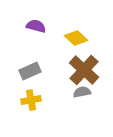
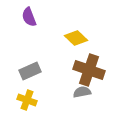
purple semicircle: moved 7 px left, 9 px up; rotated 126 degrees counterclockwise
brown cross: moved 5 px right; rotated 24 degrees counterclockwise
yellow cross: moved 4 px left; rotated 30 degrees clockwise
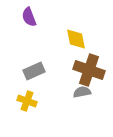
yellow diamond: moved 1 px down; rotated 35 degrees clockwise
gray rectangle: moved 4 px right
yellow cross: moved 1 px down
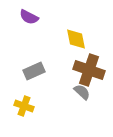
purple semicircle: rotated 42 degrees counterclockwise
gray semicircle: rotated 54 degrees clockwise
yellow cross: moved 3 px left, 5 px down
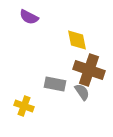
yellow diamond: moved 1 px right, 1 px down
gray rectangle: moved 21 px right, 13 px down; rotated 35 degrees clockwise
gray semicircle: rotated 12 degrees clockwise
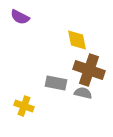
purple semicircle: moved 9 px left
gray rectangle: moved 1 px right, 1 px up
gray semicircle: moved 1 px right, 1 px down; rotated 42 degrees counterclockwise
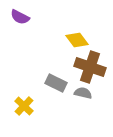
yellow diamond: rotated 25 degrees counterclockwise
brown cross: moved 1 px right, 3 px up
gray rectangle: rotated 15 degrees clockwise
yellow cross: rotated 24 degrees clockwise
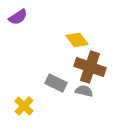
purple semicircle: moved 2 px left; rotated 60 degrees counterclockwise
gray semicircle: moved 1 px right, 2 px up
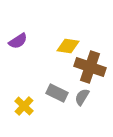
purple semicircle: moved 24 px down
yellow diamond: moved 9 px left, 6 px down; rotated 45 degrees counterclockwise
gray rectangle: moved 1 px right, 10 px down
gray semicircle: moved 2 px left, 6 px down; rotated 72 degrees counterclockwise
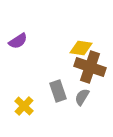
yellow diamond: moved 13 px right, 2 px down
gray rectangle: moved 1 px right, 2 px up; rotated 45 degrees clockwise
